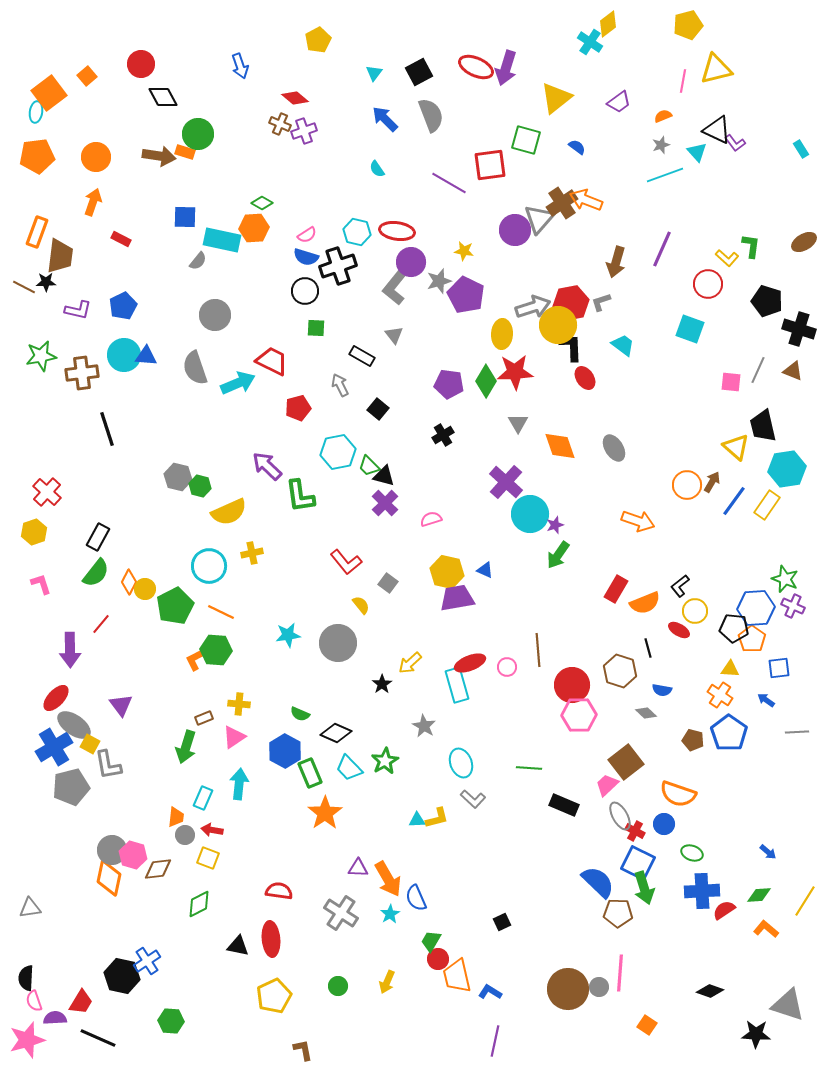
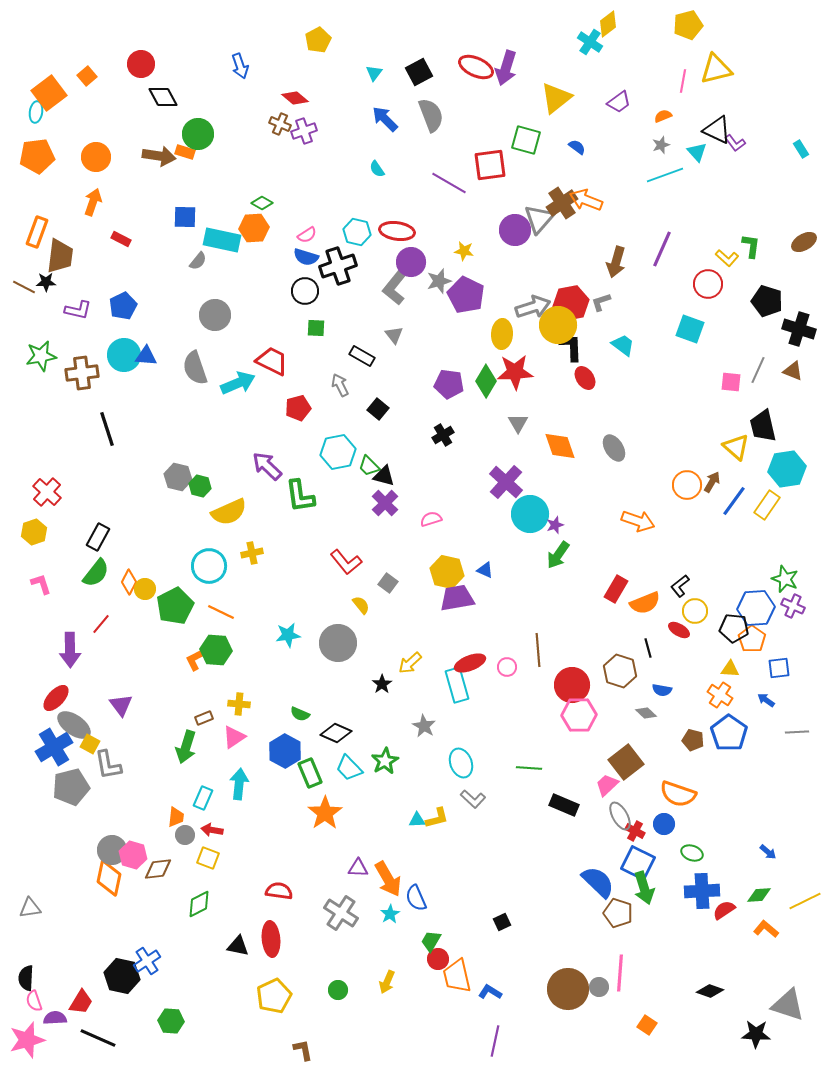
yellow line at (805, 901): rotated 32 degrees clockwise
brown pentagon at (618, 913): rotated 16 degrees clockwise
green circle at (338, 986): moved 4 px down
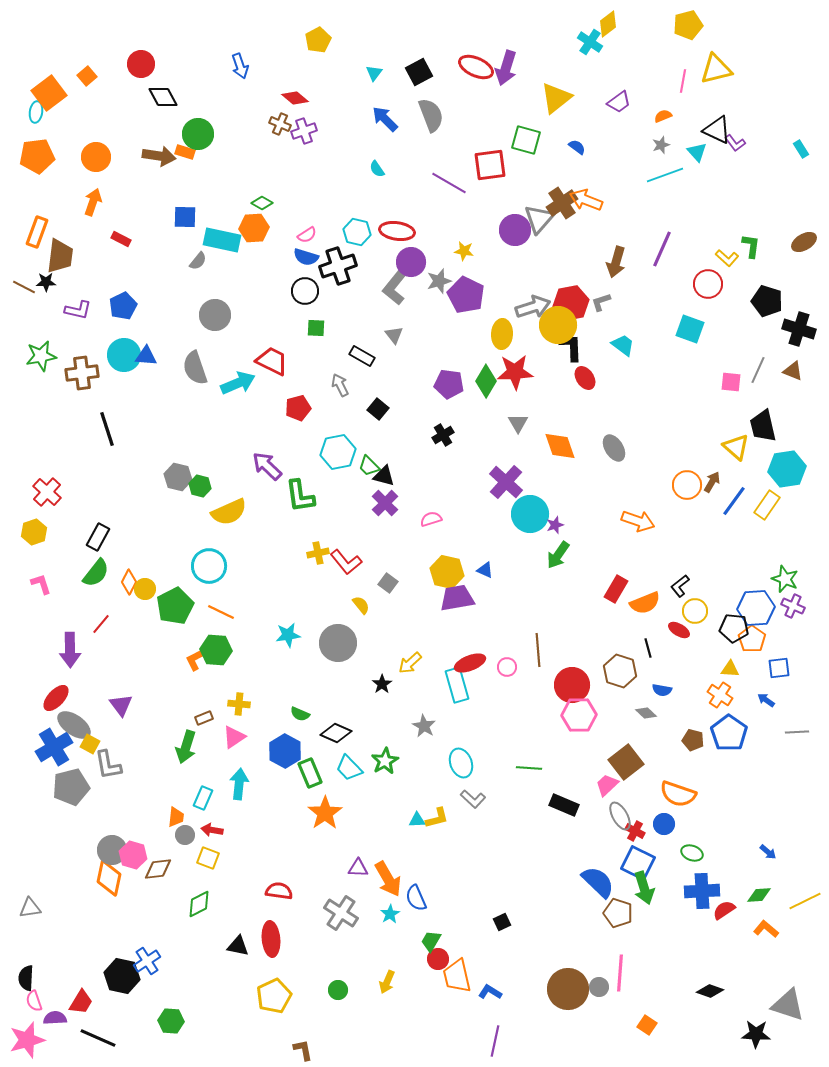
yellow cross at (252, 553): moved 66 px right
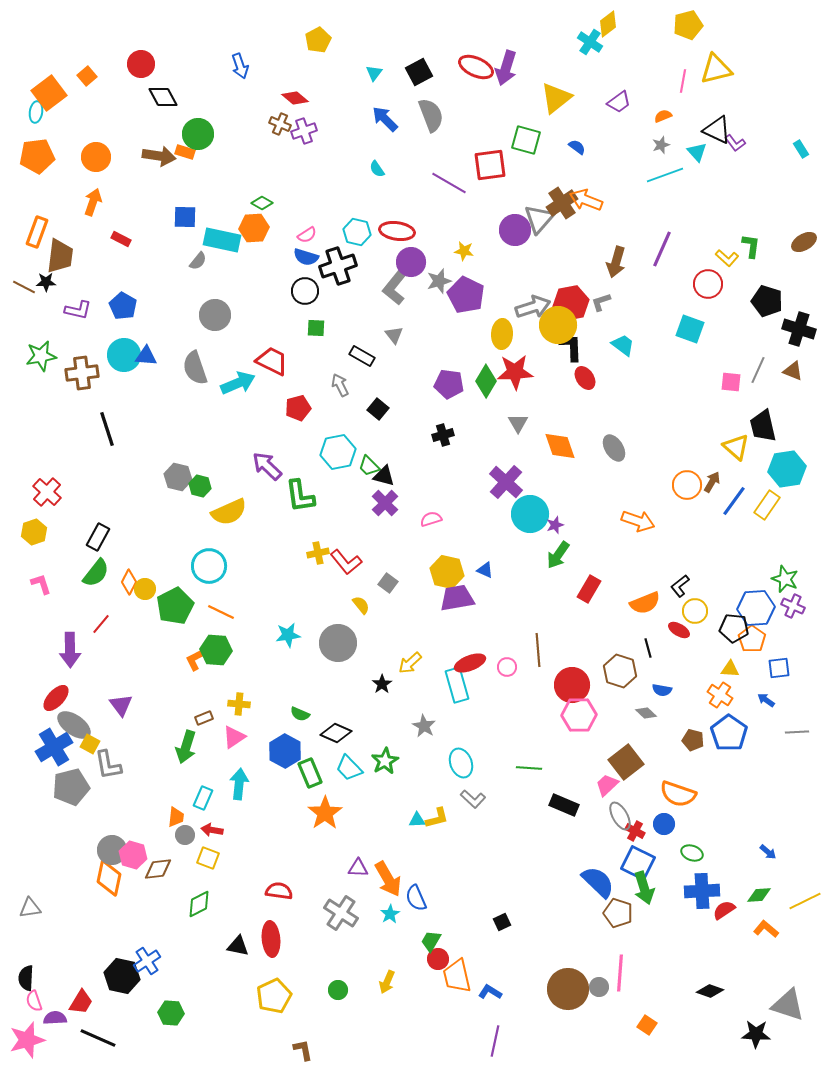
blue pentagon at (123, 306): rotated 16 degrees counterclockwise
black cross at (443, 435): rotated 15 degrees clockwise
red rectangle at (616, 589): moved 27 px left
green hexagon at (171, 1021): moved 8 px up
